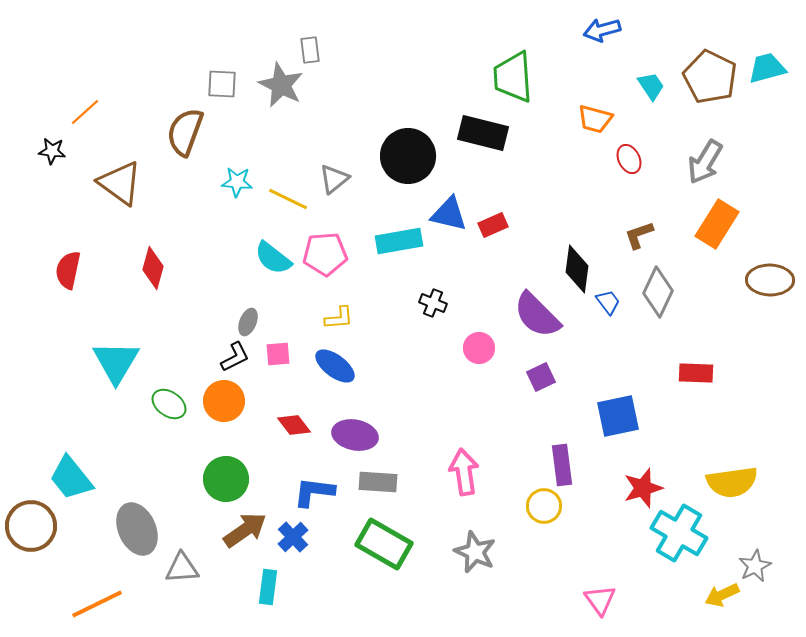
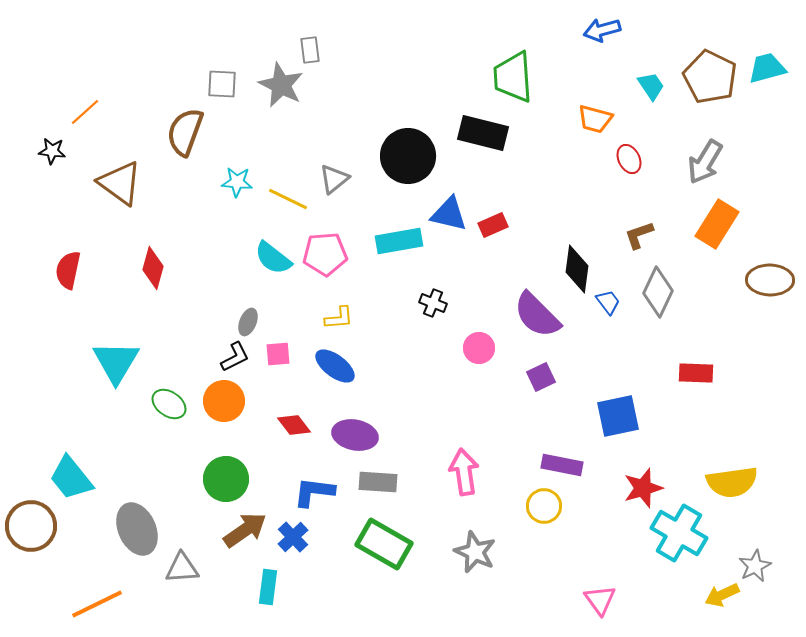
purple rectangle at (562, 465): rotated 72 degrees counterclockwise
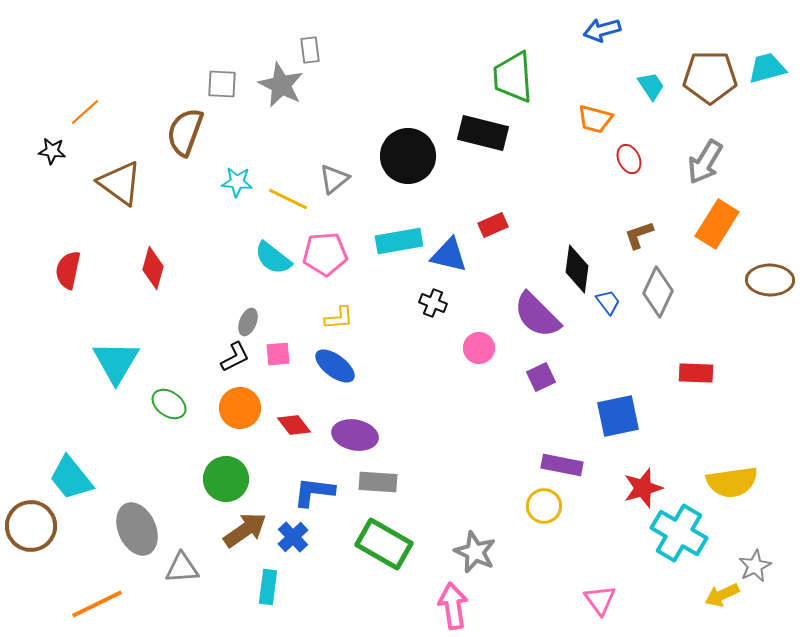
brown pentagon at (710, 77): rotated 26 degrees counterclockwise
blue triangle at (449, 214): moved 41 px down
orange circle at (224, 401): moved 16 px right, 7 px down
pink arrow at (464, 472): moved 11 px left, 134 px down
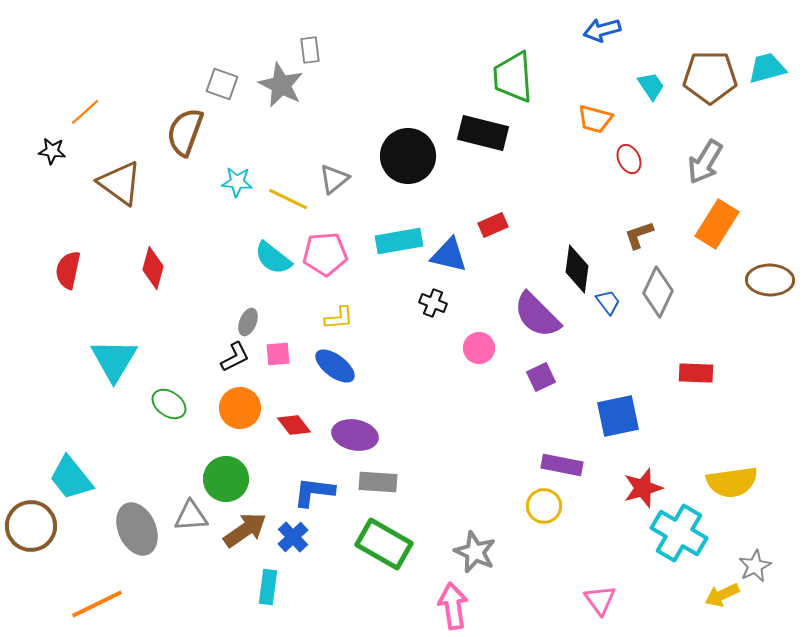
gray square at (222, 84): rotated 16 degrees clockwise
cyan triangle at (116, 362): moved 2 px left, 2 px up
gray triangle at (182, 568): moved 9 px right, 52 px up
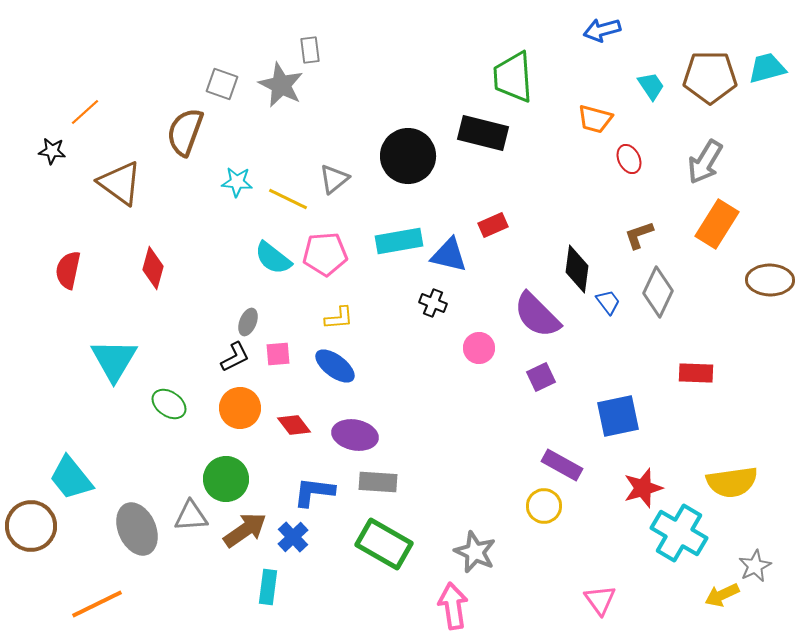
purple rectangle at (562, 465): rotated 18 degrees clockwise
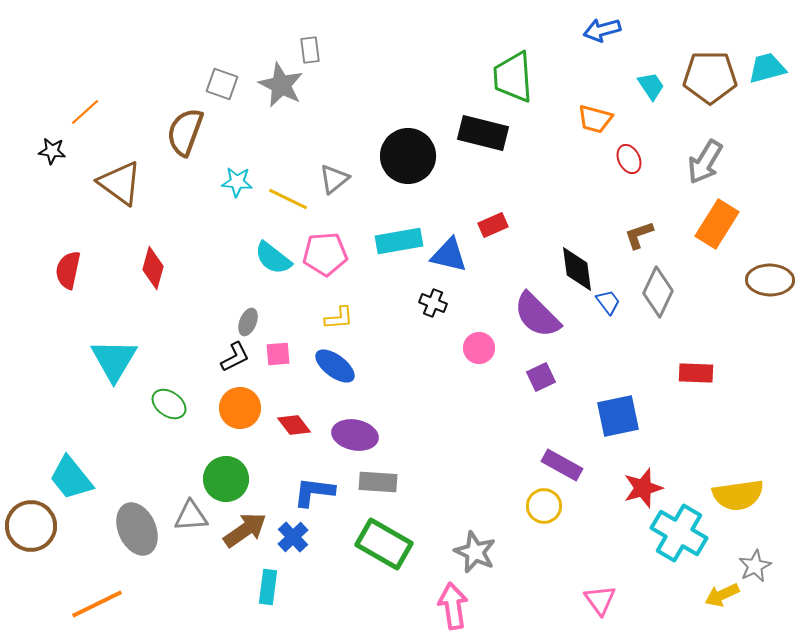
black diamond at (577, 269): rotated 15 degrees counterclockwise
yellow semicircle at (732, 482): moved 6 px right, 13 px down
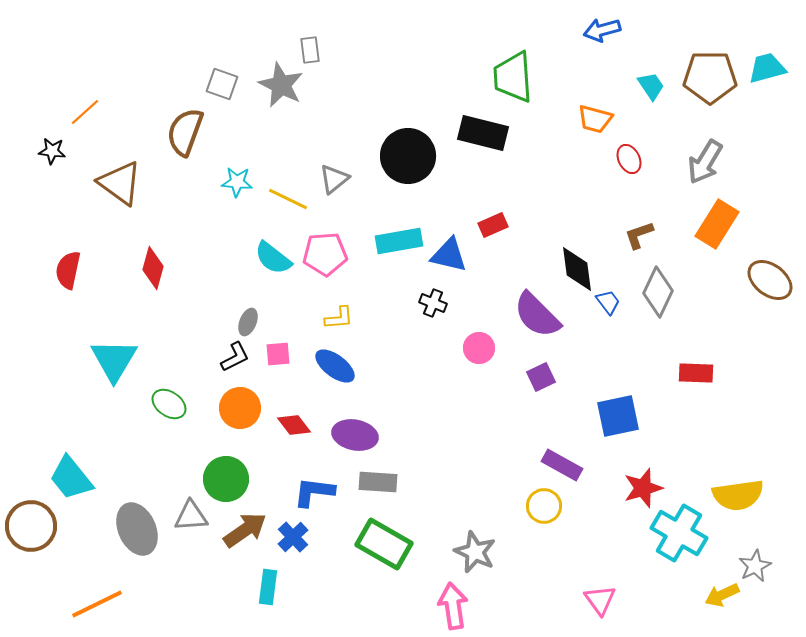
brown ellipse at (770, 280): rotated 36 degrees clockwise
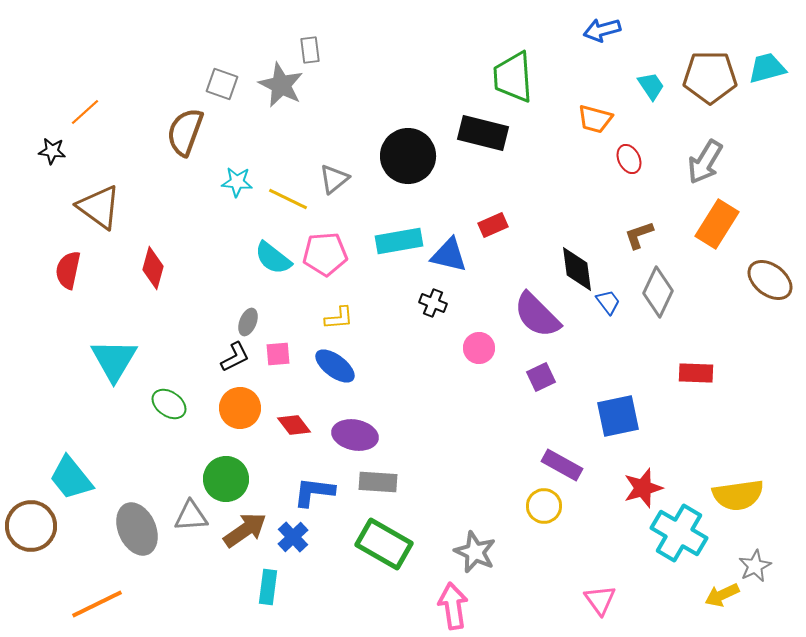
brown triangle at (120, 183): moved 21 px left, 24 px down
